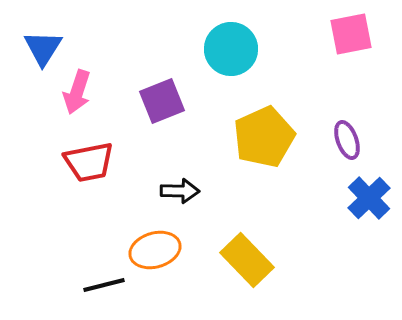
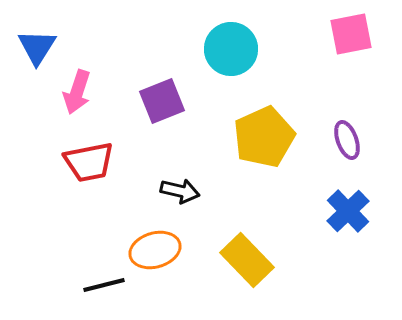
blue triangle: moved 6 px left, 1 px up
black arrow: rotated 12 degrees clockwise
blue cross: moved 21 px left, 13 px down
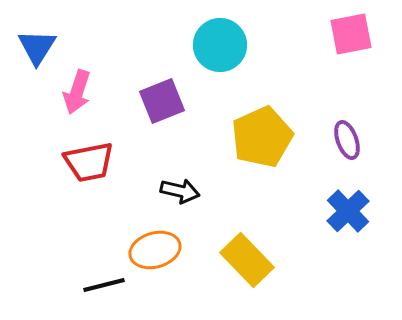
cyan circle: moved 11 px left, 4 px up
yellow pentagon: moved 2 px left
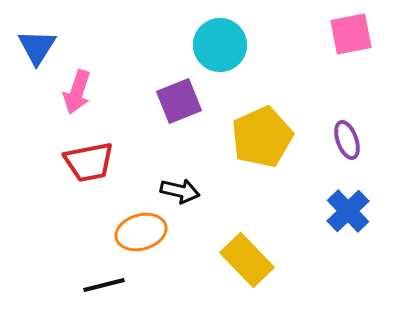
purple square: moved 17 px right
orange ellipse: moved 14 px left, 18 px up
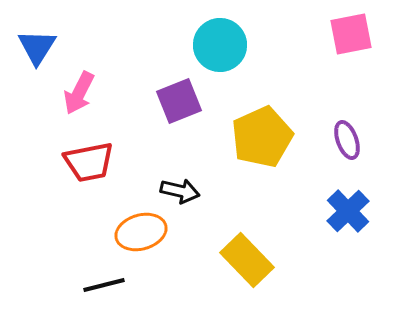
pink arrow: moved 2 px right, 1 px down; rotated 9 degrees clockwise
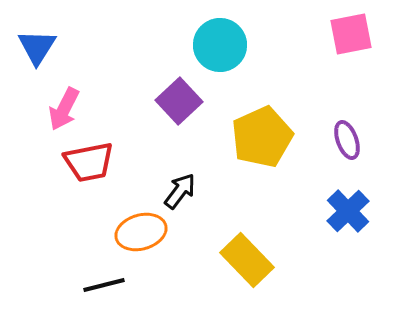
pink arrow: moved 15 px left, 16 px down
purple square: rotated 21 degrees counterclockwise
black arrow: rotated 66 degrees counterclockwise
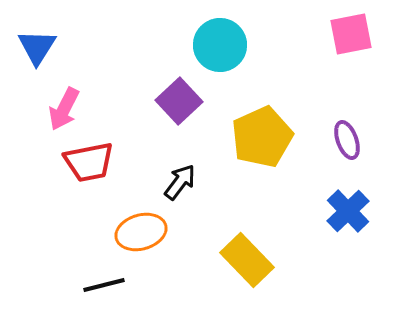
black arrow: moved 9 px up
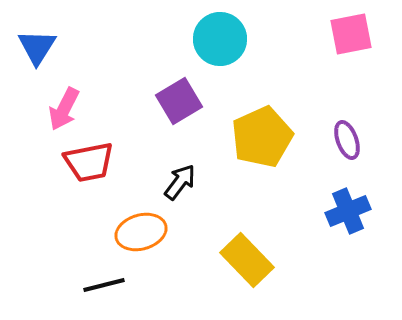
cyan circle: moved 6 px up
purple square: rotated 12 degrees clockwise
blue cross: rotated 21 degrees clockwise
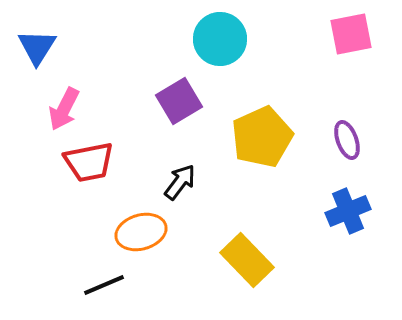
black line: rotated 9 degrees counterclockwise
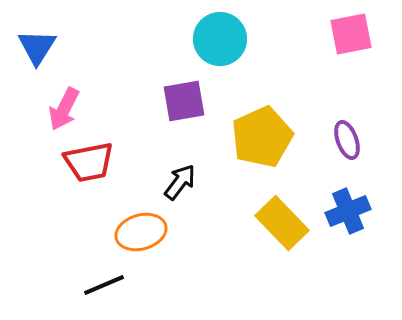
purple square: moved 5 px right; rotated 21 degrees clockwise
yellow rectangle: moved 35 px right, 37 px up
